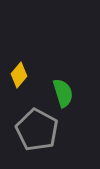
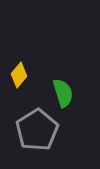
gray pentagon: rotated 12 degrees clockwise
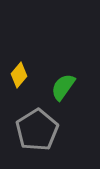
green semicircle: moved 6 px up; rotated 128 degrees counterclockwise
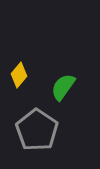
gray pentagon: rotated 6 degrees counterclockwise
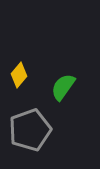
gray pentagon: moved 7 px left; rotated 18 degrees clockwise
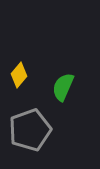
green semicircle: rotated 12 degrees counterclockwise
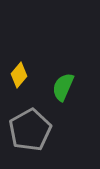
gray pentagon: rotated 9 degrees counterclockwise
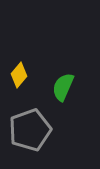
gray pentagon: rotated 9 degrees clockwise
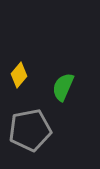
gray pentagon: rotated 9 degrees clockwise
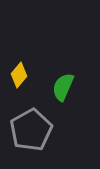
gray pentagon: moved 1 px right; rotated 18 degrees counterclockwise
